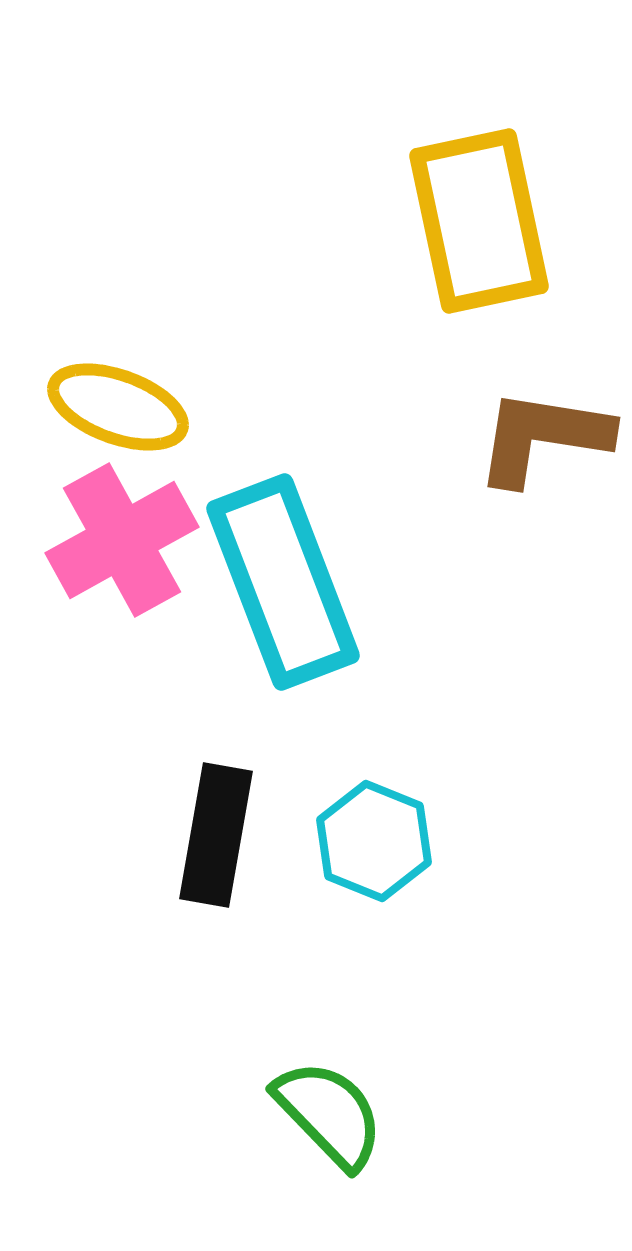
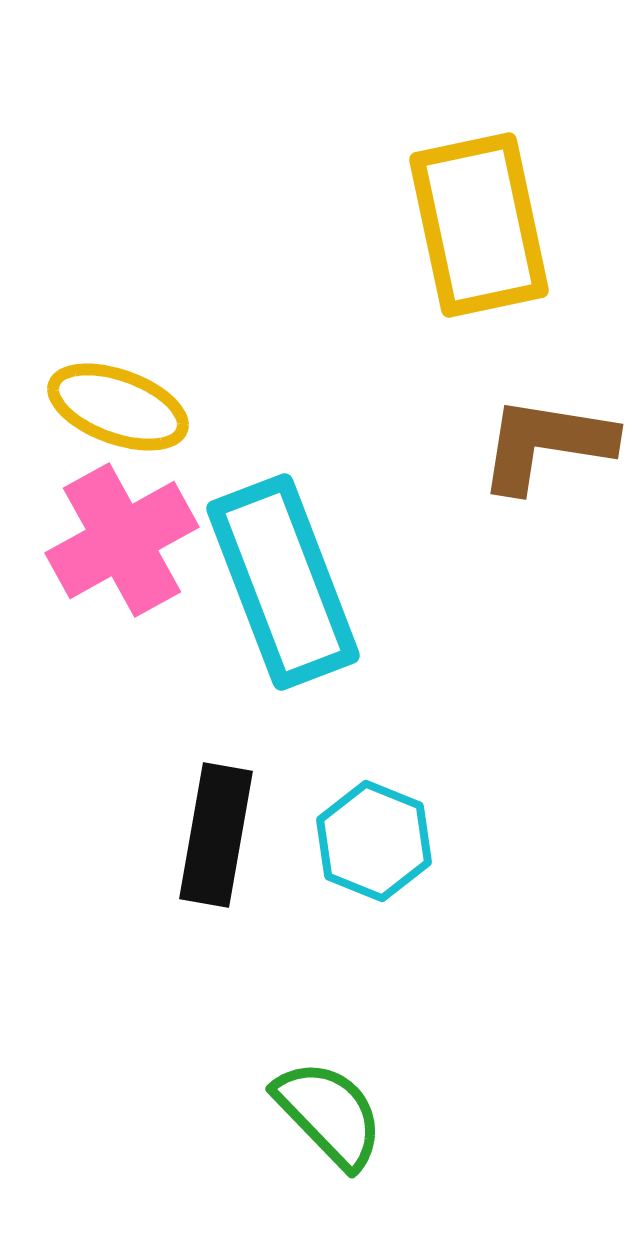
yellow rectangle: moved 4 px down
brown L-shape: moved 3 px right, 7 px down
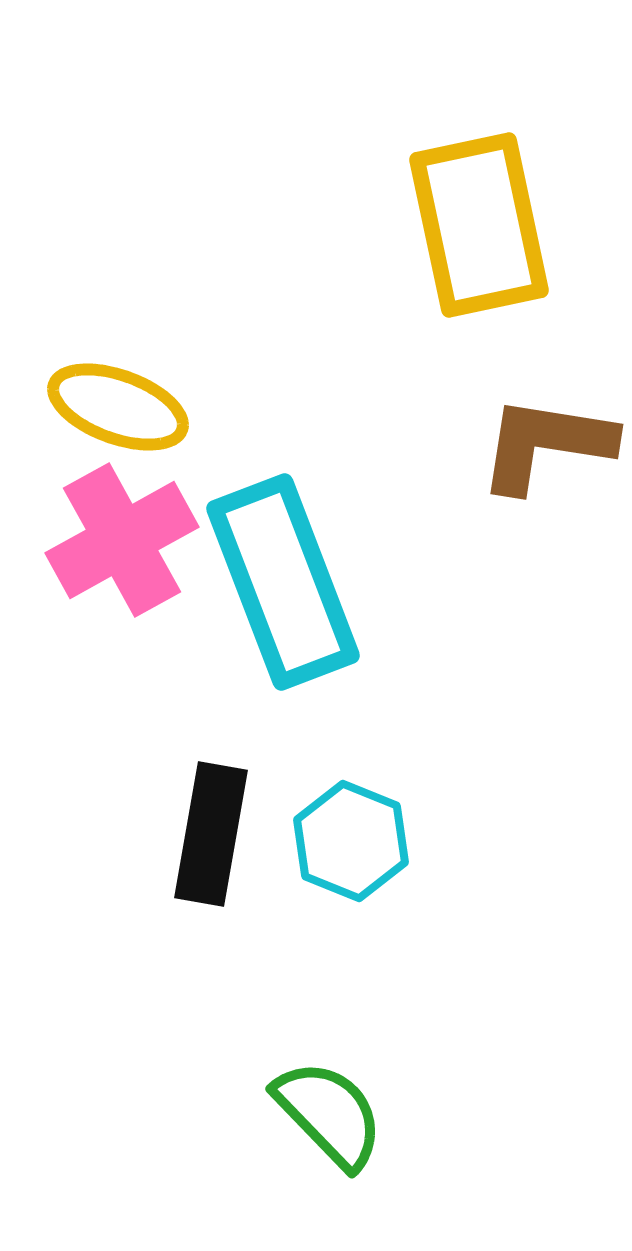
black rectangle: moved 5 px left, 1 px up
cyan hexagon: moved 23 px left
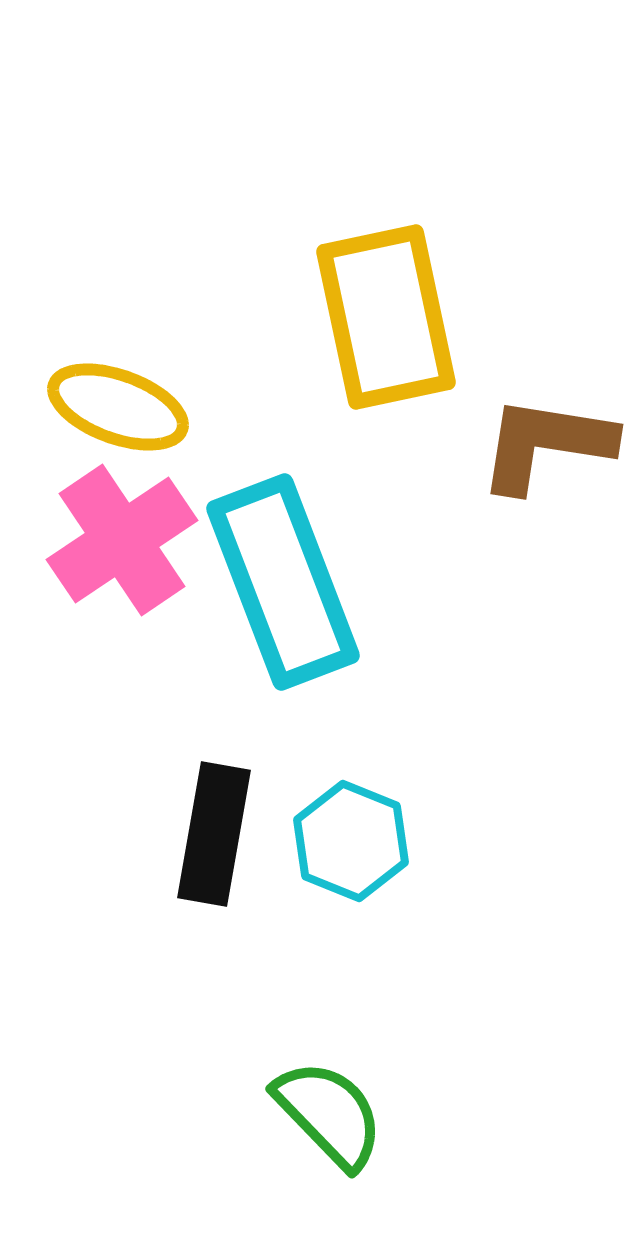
yellow rectangle: moved 93 px left, 92 px down
pink cross: rotated 5 degrees counterclockwise
black rectangle: moved 3 px right
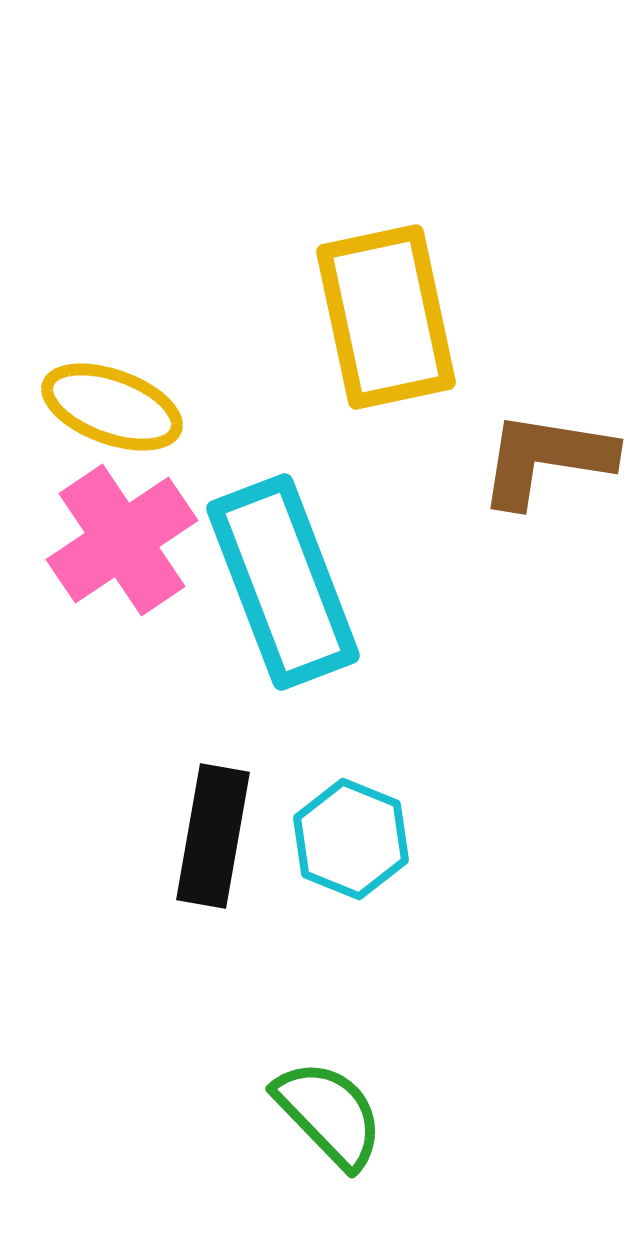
yellow ellipse: moved 6 px left
brown L-shape: moved 15 px down
black rectangle: moved 1 px left, 2 px down
cyan hexagon: moved 2 px up
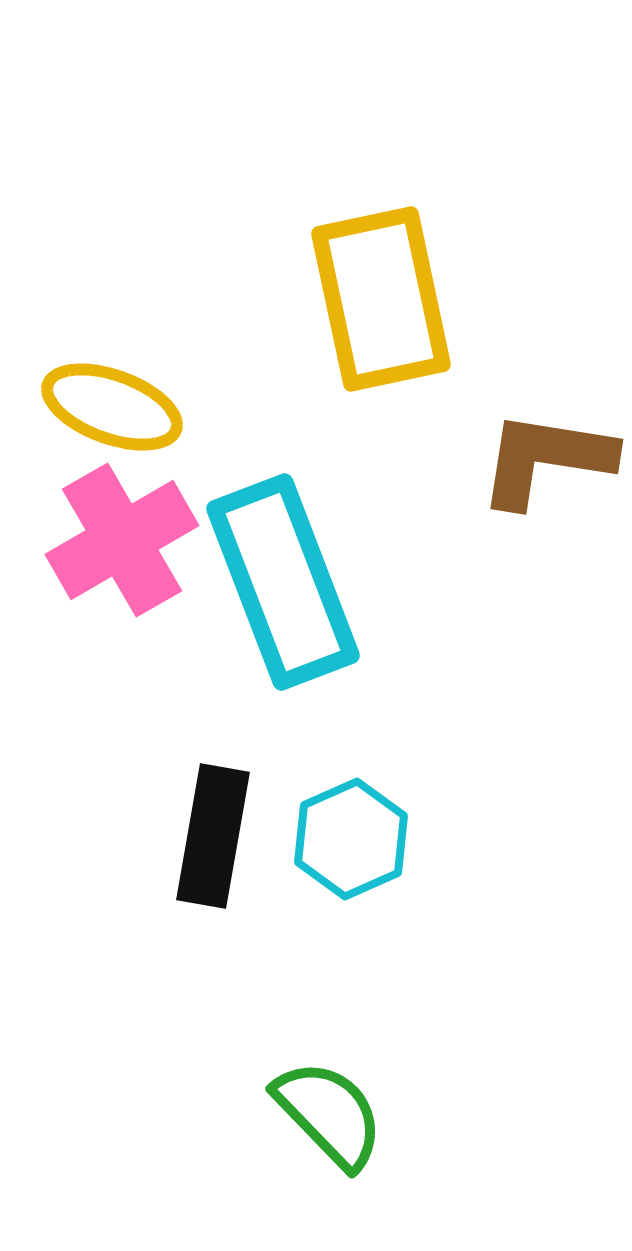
yellow rectangle: moved 5 px left, 18 px up
pink cross: rotated 4 degrees clockwise
cyan hexagon: rotated 14 degrees clockwise
